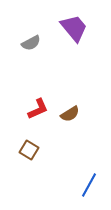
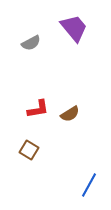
red L-shape: rotated 15 degrees clockwise
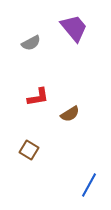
red L-shape: moved 12 px up
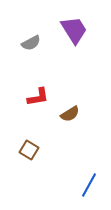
purple trapezoid: moved 2 px down; rotated 8 degrees clockwise
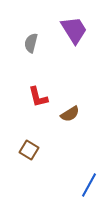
gray semicircle: rotated 132 degrees clockwise
red L-shape: rotated 85 degrees clockwise
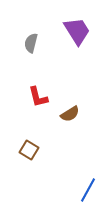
purple trapezoid: moved 3 px right, 1 px down
blue line: moved 1 px left, 5 px down
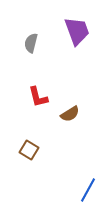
purple trapezoid: rotated 12 degrees clockwise
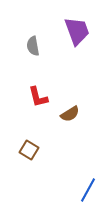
gray semicircle: moved 2 px right, 3 px down; rotated 24 degrees counterclockwise
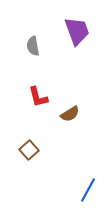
brown square: rotated 18 degrees clockwise
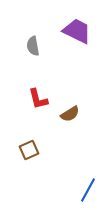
purple trapezoid: rotated 44 degrees counterclockwise
red L-shape: moved 2 px down
brown square: rotated 18 degrees clockwise
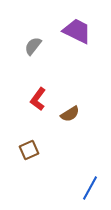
gray semicircle: rotated 48 degrees clockwise
red L-shape: rotated 50 degrees clockwise
blue line: moved 2 px right, 2 px up
